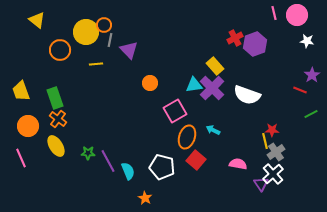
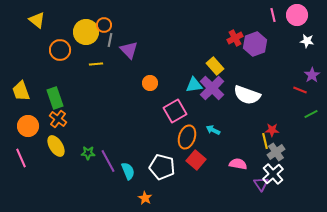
pink line at (274, 13): moved 1 px left, 2 px down
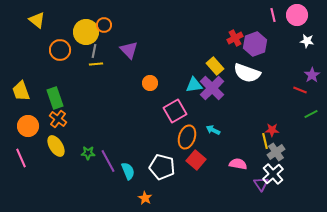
gray line at (110, 40): moved 16 px left, 11 px down
white semicircle at (247, 95): moved 22 px up
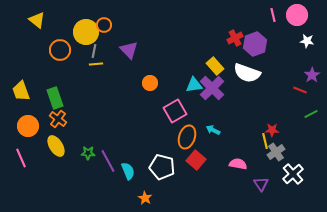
white cross at (273, 174): moved 20 px right
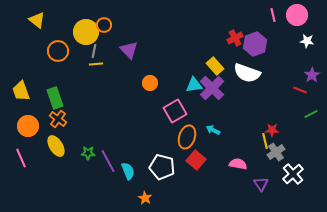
orange circle at (60, 50): moved 2 px left, 1 px down
